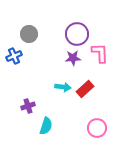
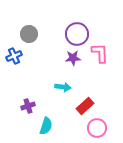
red rectangle: moved 17 px down
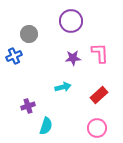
purple circle: moved 6 px left, 13 px up
cyan arrow: rotated 21 degrees counterclockwise
red rectangle: moved 14 px right, 11 px up
